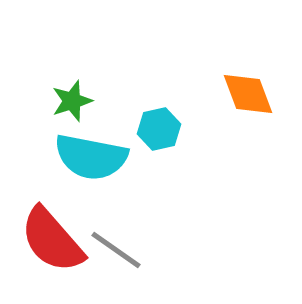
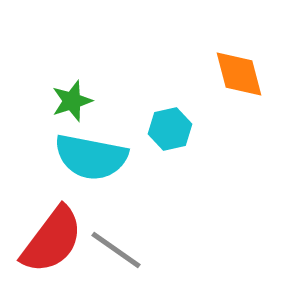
orange diamond: moved 9 px left, 20 px up; rotated 6 degrees clockwise
cyan hexagon: moved 11 px right
red semicircle: rotated 102 degrees counterclockwise
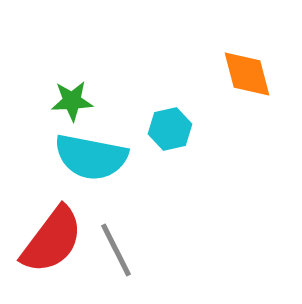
orange diamond: moved 8 px right
green star: rotated 15 degrees clockwise
gray line: rotated 28 degrees clockwise
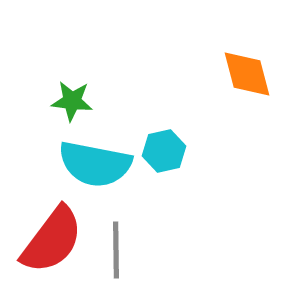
green star: rotated 9 degrees clockwise
cyan hexagon: moved 6 px left, 22 px down
cyan semicircle: moved 4 px right, 7 px down
gray line: rotated 26 degrees clockwise
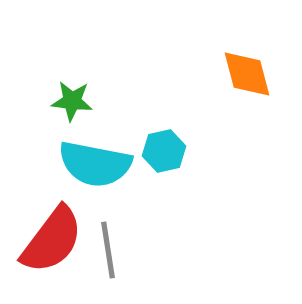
gray line: moved 8 px left; rotated 8 degrees counterclockwise
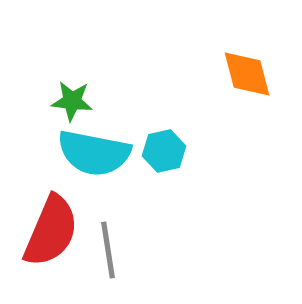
cyan semicircle: moved 1 px left, 11 px up
red semicircle: moved 1 px left, 9 px up; rotated 14 degrees counterclockwise
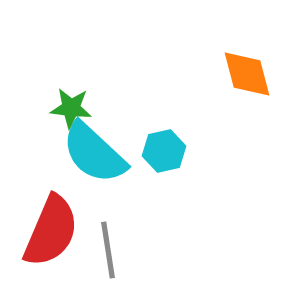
green star: moved 1 px left, 7 px down
cyan semicircle: rotated 32 degrees clockwise
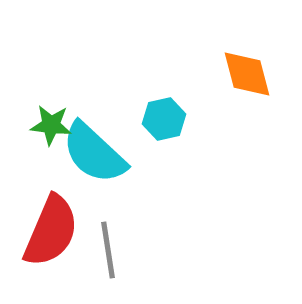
green star: moved 20 px left, 17 px down
cyan hexagon: moved 32 px up
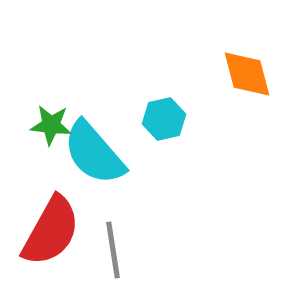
cyan semicircle: rotated 6 degrees clockwise
red semicircle: rotated 6 degrees clockwise
gray line: moved 5 px right
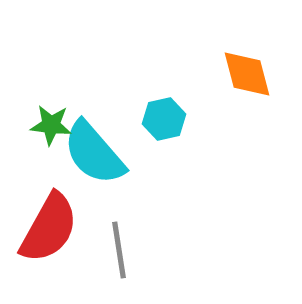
red semicircle: moved 2 px left, 3 px up
gray line: moved 6 px right
